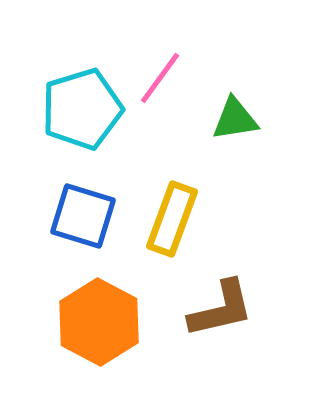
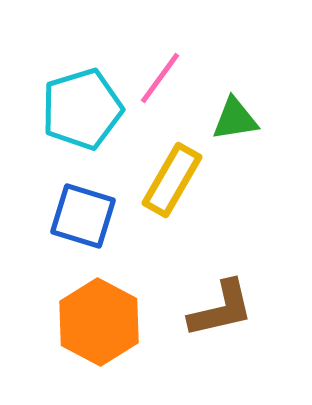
yellow rectangle: moved 39 px up; rotated 10 degrees clockwise
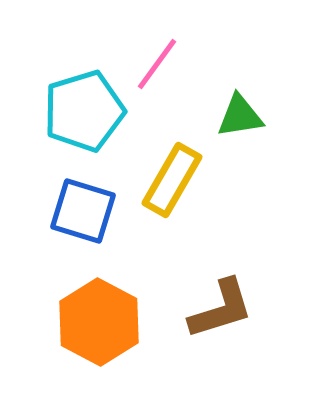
pink line: moved 3 px left, 14 px up
cyan pentagon: moved 2 px right, 2 px down
green triangle: moved 5 px right, 3 px up
blue square: moved 5 px up
brown L-shape: rotated 4 degrees counterclockwise
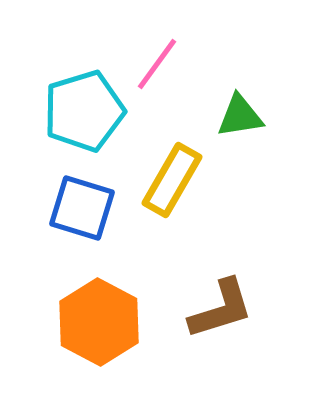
blue square: moved 1 px left, 3 px up
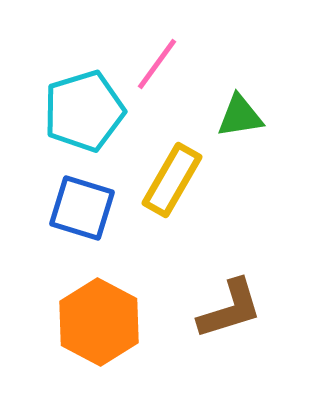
brown L-shape: moved 9 px right
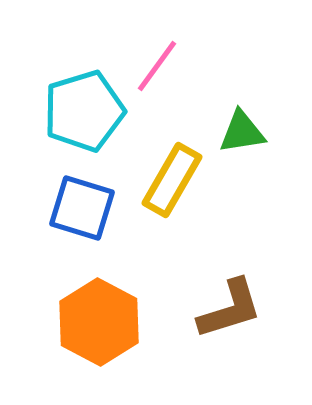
pink line: moved 2 px down
green triangle: moved 2 px right, 16 px down
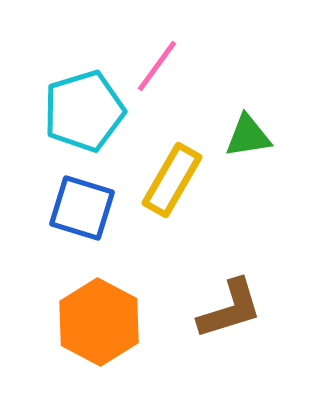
green triangle: moved 6 px right, 4 px down
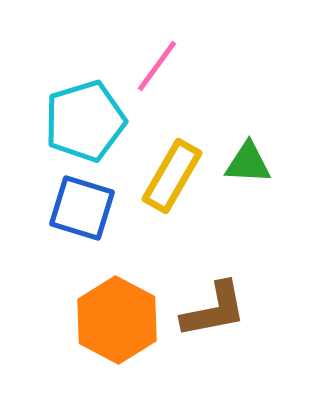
cyan pentagon: moved 1 px right, 10 px down
green triangle: moved 27 px down; rotated 12 degrees clockwise
yellow rectangle: moved 4 px up
brown L-shape: moved 16 px left, 1 px down; rotated 6 degrees clockwise
orange hexagon: moved 18 px right, 2 px up
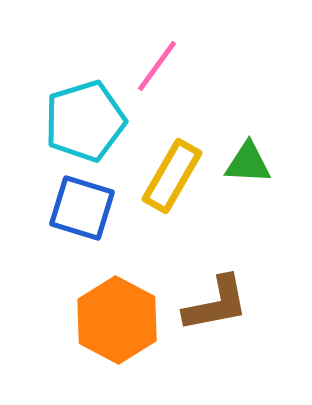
brown L-shape: moved 2 px right, 6 px up
